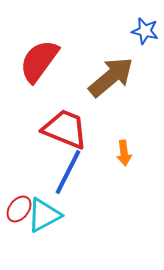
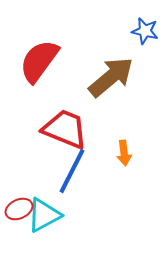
blue line: moved 4 px right, 1 px up
red ellipse: rotated 28 degrees clockwise
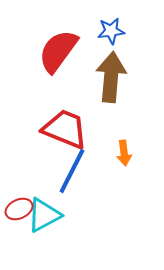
blue star: moved 34 px left; rotated 20 degrees counterclockwise
red semicircle: moved 19 px right, 10 px up
brown arrow: rotated 45 degrees counterclockwise
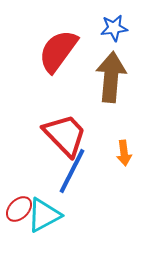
blue star: moved 3 px right, 3 px up
red trapezoid: moved 6 px down; rotated 24 degrees clockwise
red ellipse: rotated 20 degrees counterclockwise
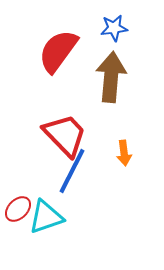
red ellipse: moved 1 px left
cyan triangle: moved 2 px right, 2 px down; rotated 9 degrees clockwise
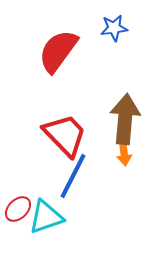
brown arrow: moved 14 px right, 42 px down
blue line: moved 1 px right, 5 px down
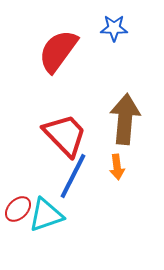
blue star: rotated 8 degrees clockwise
orange arrow: moved 7 px left, 14 px down
cyan triangle: moved 2 px up
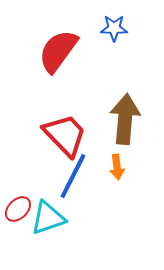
cyan triangle: moved 2 px right, 3 px down
